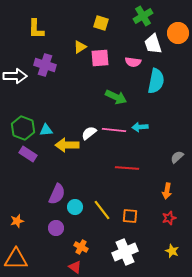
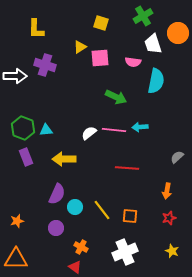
yellow arrow: moved 3 px left, 14 px down
purple rectangle: moved 2 px left, 3 px down; rotated 36 degrees clockwise
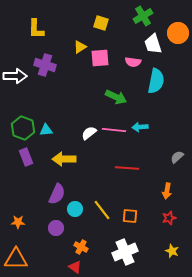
cyan circle: moved 2 px down
orange star: moved 1 px right, 1 px down; rotated 16 degrees clockwise
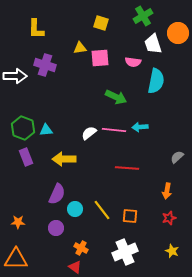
yellow triangle: moved 1 px down; rotated 24 degrees clockwise
orange cross: moved 1 px down
